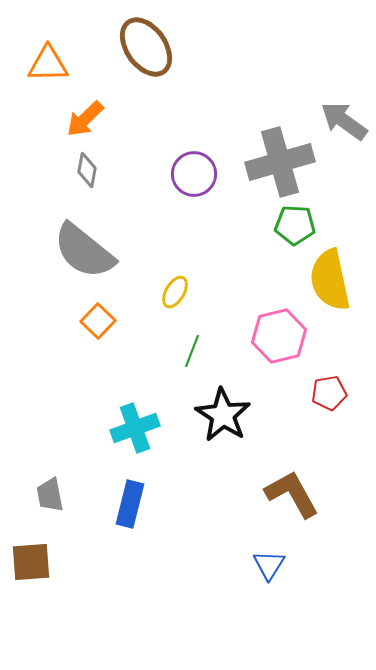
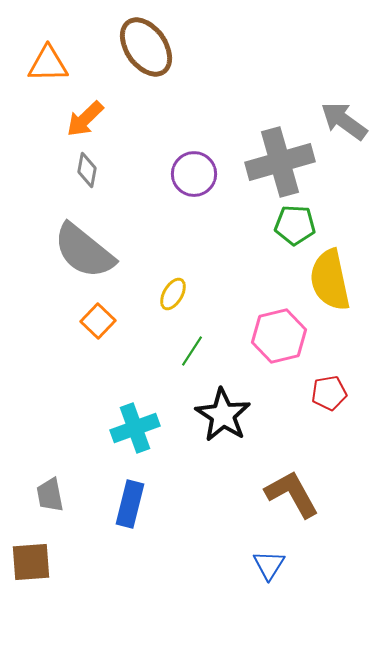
yellow ellipse: moved 2 px left, 2 px down
green line: rotated 12 degrees clockwise
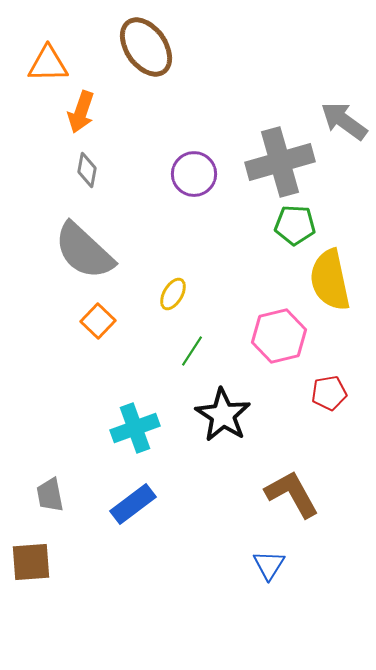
orange arrow: moved 4 px left, 7 px up; rotated 27 degrees counterclockwise
gray semicircle: rotated 4 degrees clockwise
blue rectangle: moved 3 px right; rotated 39 degrees clockwise
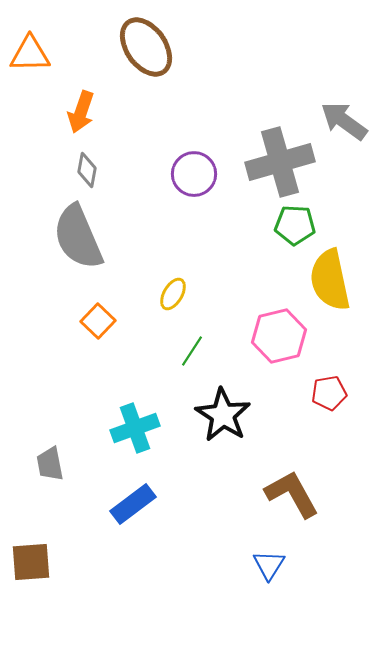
orange triangle: moved 18 px left, 10 px up
gray semicircle: moved 6 px left, 14 px up; rotated 24 degrees clockwise
gray trapezoid: moved 31 px up
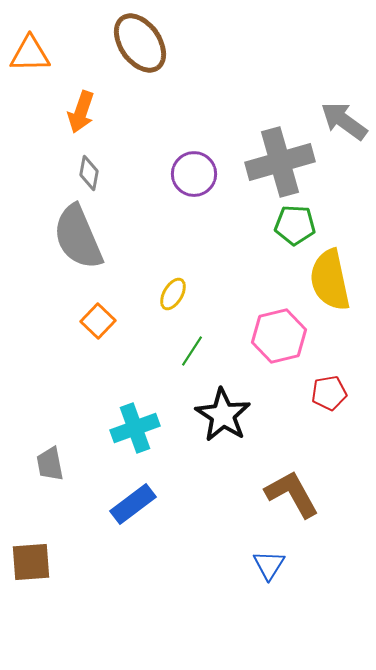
brown ellipse: moved 6 px left, 4 px up
gray diamond: moved 2 px right, 3 px down
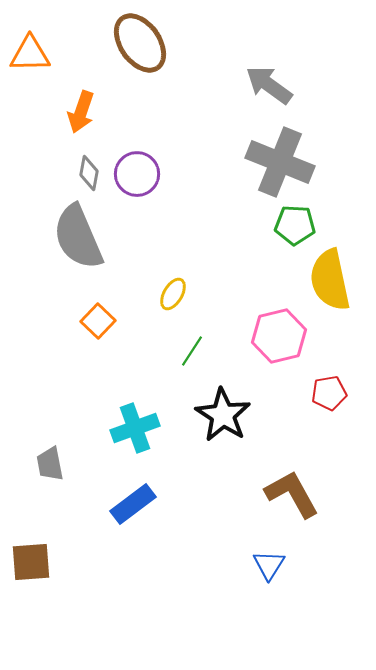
gray arrow: moved 75 px left, 36 px up
gray cross: rotated 38 degrees clockwise
purple circle: moved 57 px left
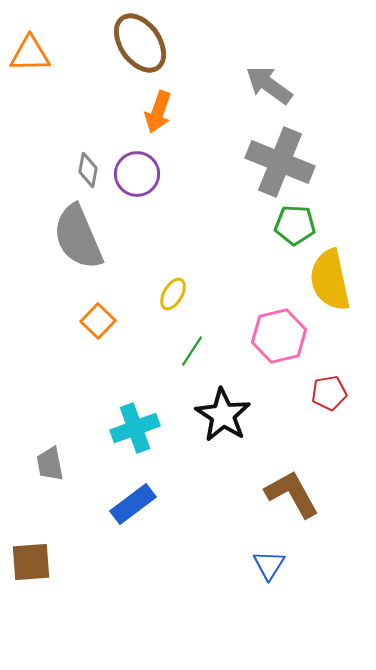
orange arrow: moved 77 px right
gray diamond: moved 1 px left, 3 px up
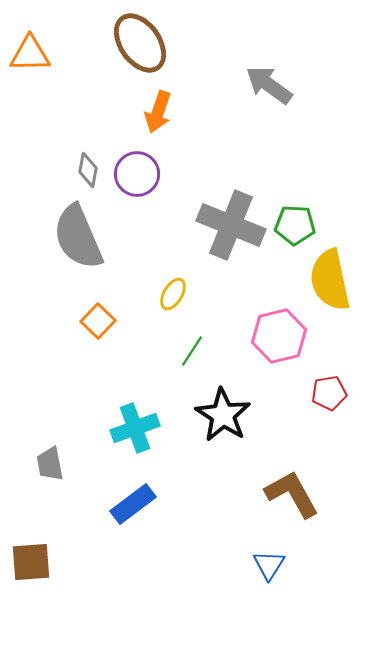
gray cross: moved 49 px left, 63 px down
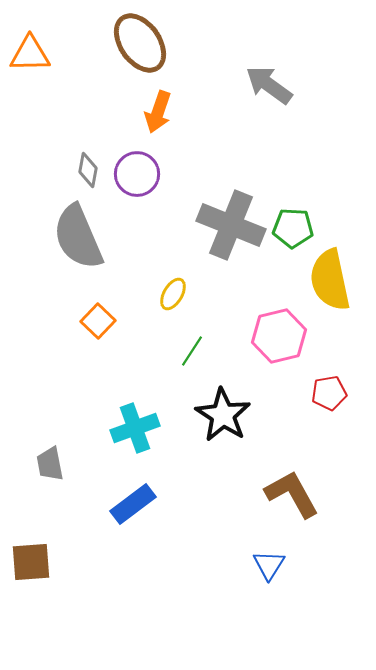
green pentagon: moved 2 px left, 3 px down
